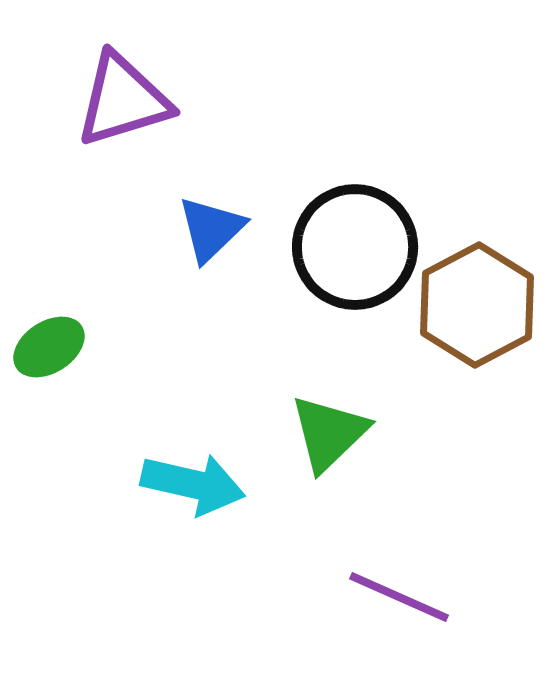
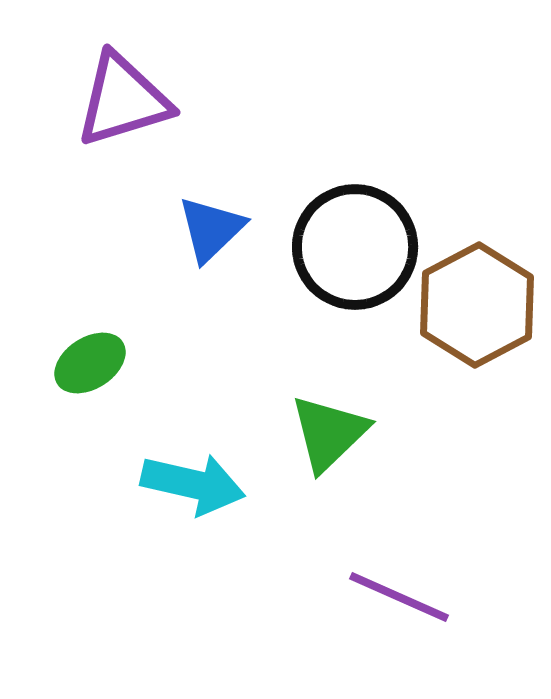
green ellipse: moved 41 px right, 16 px down
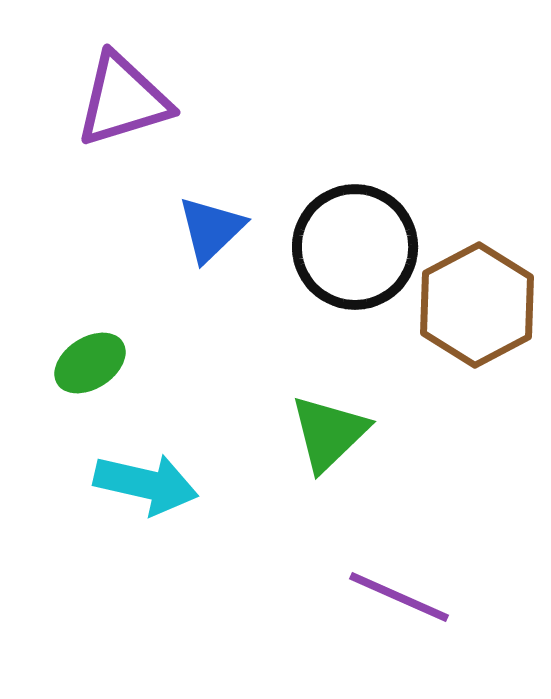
cyan arrow: moved 47 px left
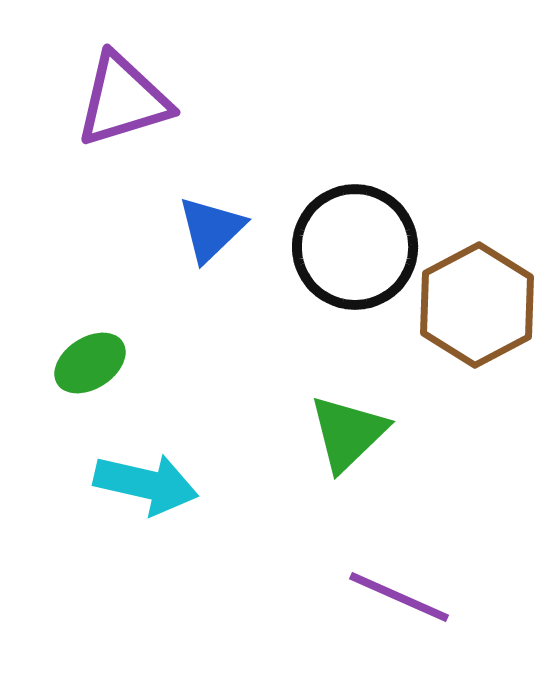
green triangle: moved 19 px right
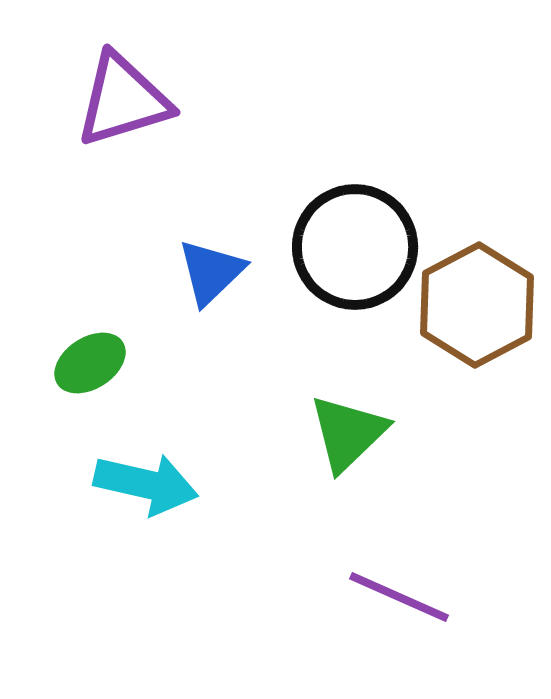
blue triangle: moved 43 px down
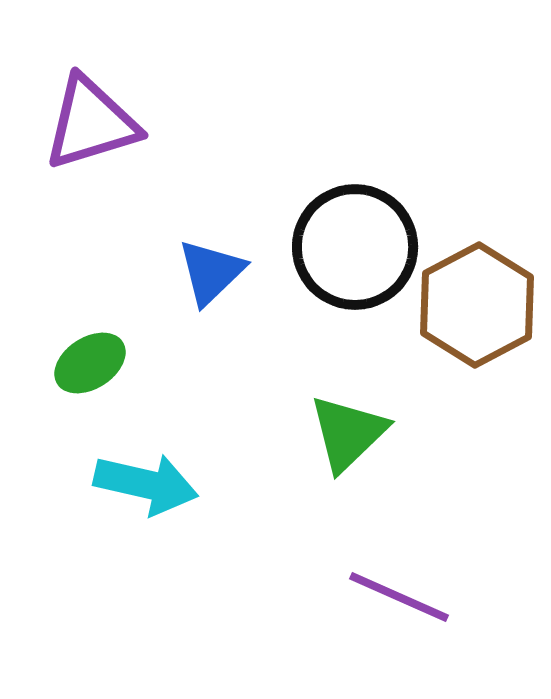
purple triangle: moved 32 px left, 23 px down
